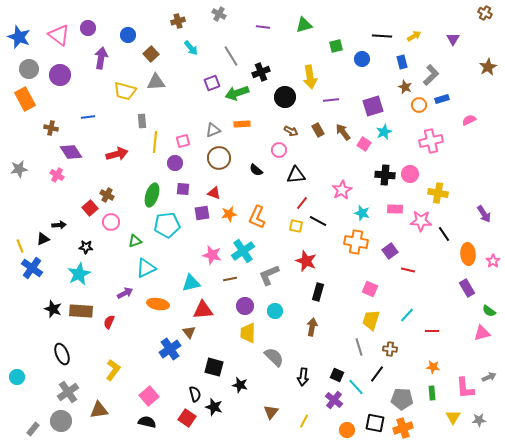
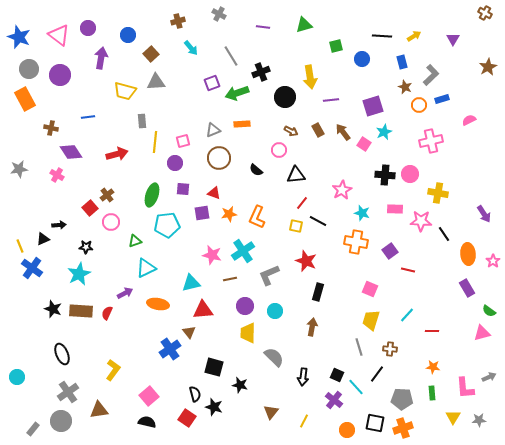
brown cross at (107, 195): rotated 24 degrees clockwise
red semicircle at (109, 322): moved 2 px left, 9 px up
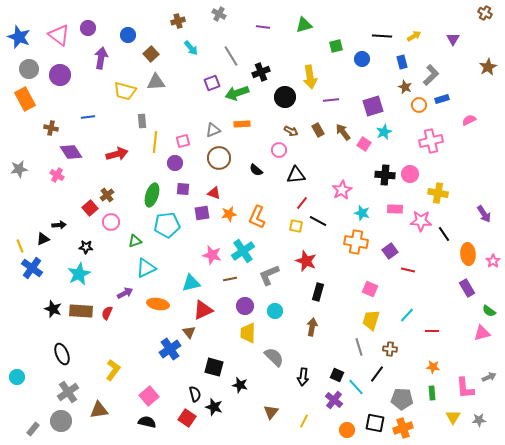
red triangle at (203, 310): rotated 20 degrees counterclockwise
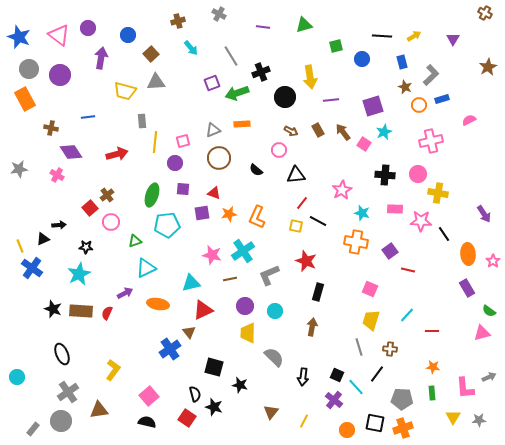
pink circle at (410, 174): moved 8 px right
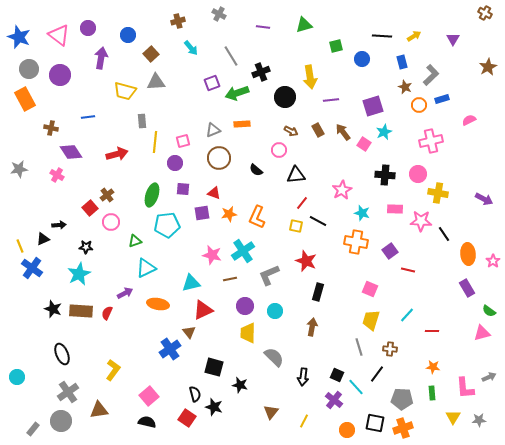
purple arrow at (484, 214): moved 15 px up; rotated 30 degrees counterclockwise
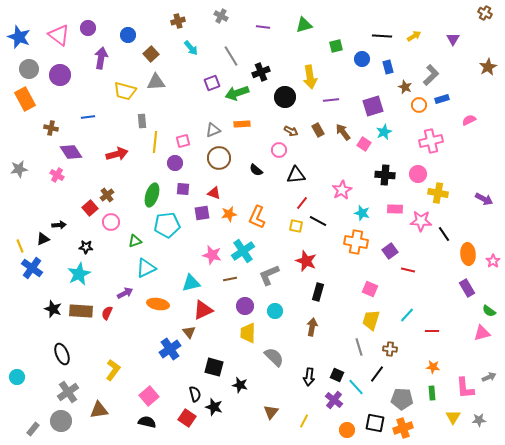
gray cross at (219, 14): moved 2 px right, 2 px down
blue rectangle at (402, 62): moved 14 px left, 5 px down
black arrow at (303, 377): moved 6 px right
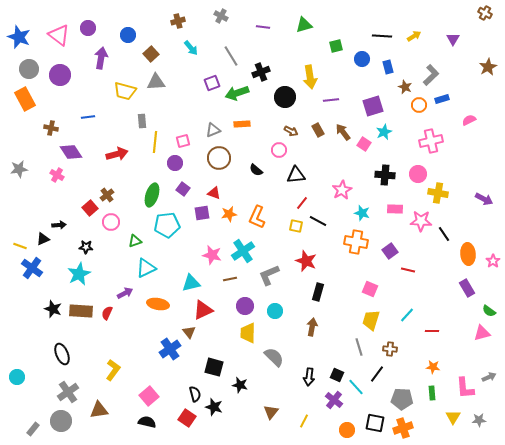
purple square at (183, 189): rotated 32 degrees clockwise
yellow line at (20, 246): rotated 48 degrees counterclockwise
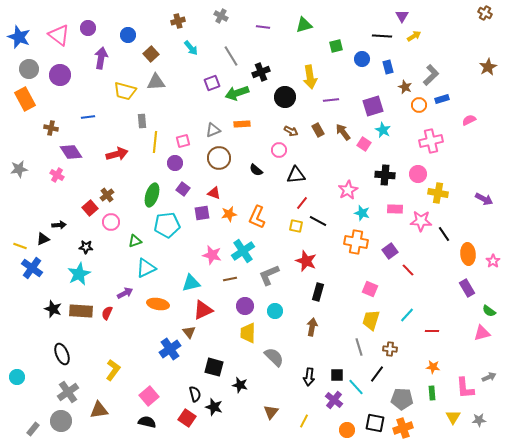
purple triangle at (453, 39): moved 51 px left, 23 px up
cyan star at (384, 132): moved 1 px left, 2 px up; rotated 21 degrees counterclockwise
pink star at (342, 190): moved 6 px right
red line at (408, 270): rotated 32 degrees clockwise
black square at (337, 375): rotated 24 degrees counterclockwise
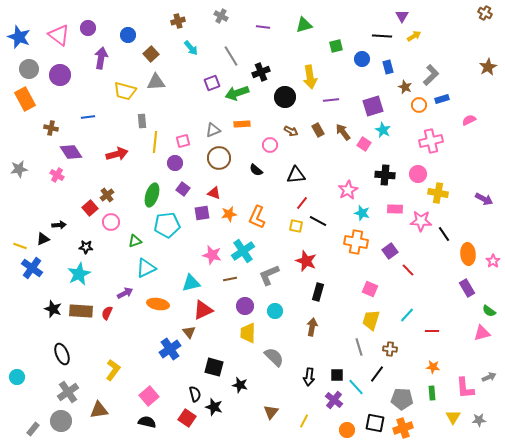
pink circle at (279, 150): moved 9 px left, 5 px up
